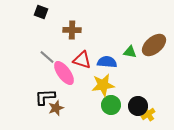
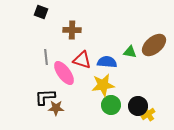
gray line: moved 1 px left; rotated 42 degrees clockwise
brown star: rotated 21 degrees clockwise
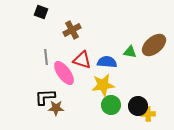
brown cross: rotated 30 degrees counterclockwise
yellow cross: rotated 32 degrees clockwise
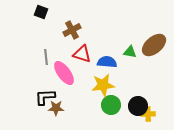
red triangle: moved 6 px up
